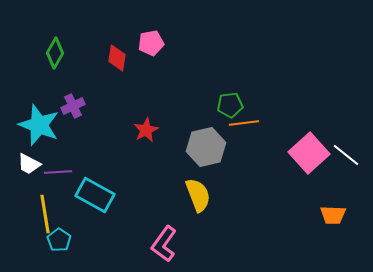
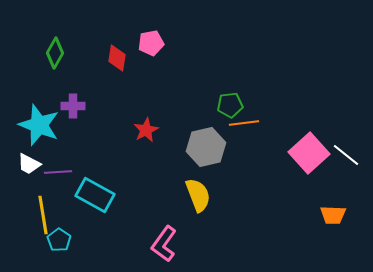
purple cross: rotated 25 degrees clockwise
yellow line: moved 2 px left, 1 px down
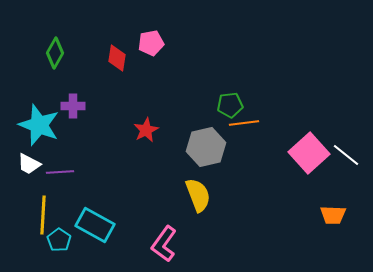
purple line: moved 2 px right
cyan rectangle: moved 30 px down
yellow line: rotated 12 degrees clockwise
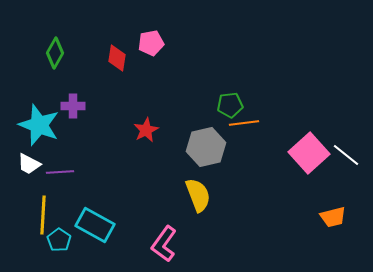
orange trapezoid: moved 2 px down; rotated 16 degrees counterclockwise
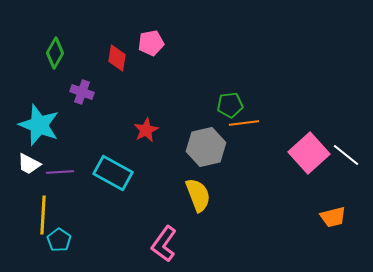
purple cross: moved 9 px right, 14 px up; rotated 20 degrees clockwise
cyan rectangle: moved 18 px right, 52 px up
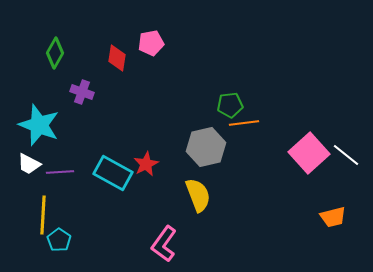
red star: moved 34 px down
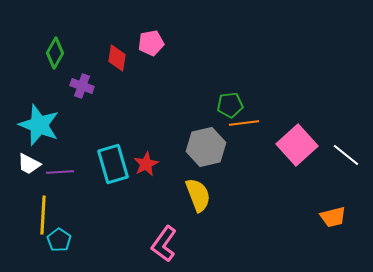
purple cross: moved 6 px up
pink square: moved 12 px left, 8 px up
cyan rectangle: moved 9 px up; rotated 45 degrees clockwise
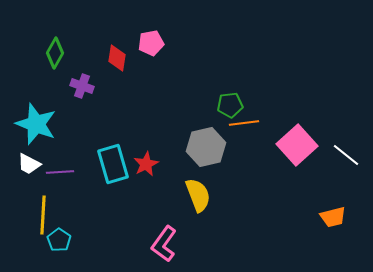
cyan star: moved 3 px left, 1 px up
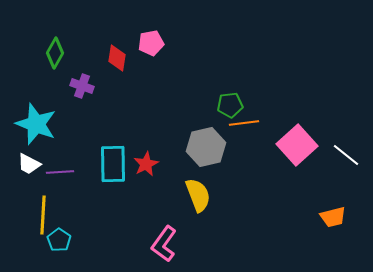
cyan rectangle: rotated 15 degrees clockwise
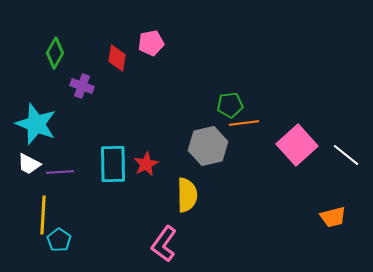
gray hexagon: moved 2 px right, 1 px up
yellow semicircle: moved 11 px left; rotated 20 degrees clockwise
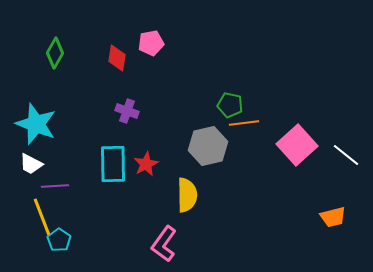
purple cross: moved 45 px right, 25 px down
green pentagon: rotated 20 degrees clockwise
white trapezoid: moved 2 px right
purple line: moved 5 px left, 14 px down
yellow line: moved 1 px left, 2 px down; rotated 24 degrees counterclockwise
